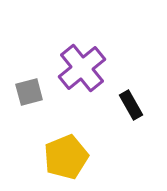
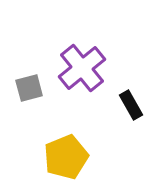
gray square: moved 4 px up
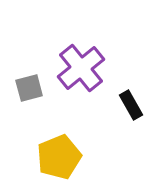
purple cross: moved 1 px left
yellow pentagon: moved 7 px left
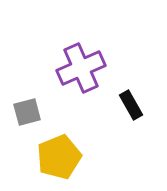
purple cross: rotated 15 degrees clockwise
gray square: moved 2 px left, 24 px down
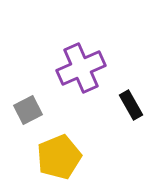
gray square: moved 1 px right, 2 px up; rotated 12 degrees counterclockwise
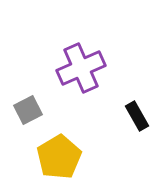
black rectangle: moved 6 px right, 11 px down
yellow pentagon: rotated 9 degrees counterclockwise
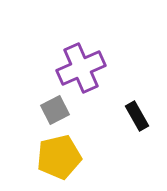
gray square: moved 27 px right
yellow pentagon: rotated 18 degrees clockwise
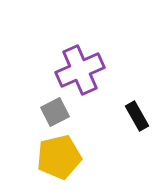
purple cross: moved 1 px left, 2 px down
gray square: moved 2 px down
